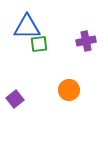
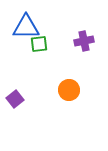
blue triangle: moved 1 px left
purple cross: moved 2 px left
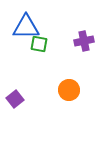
green square: rotated 18 degrees clockwise
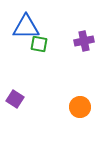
orange circle: moved 11 px right, 17 px down
purple square: rotated 18 degrees counterclockwise
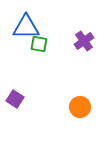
purple cross: rotated 24 degrees counterclockwise
